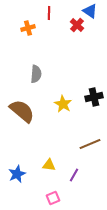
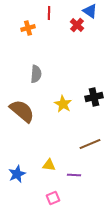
purple line: rotated 64 degrees clockwise
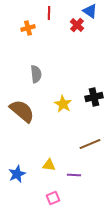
gray semicircle: rotated 12 degrees counterclockwise
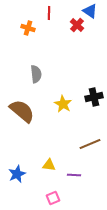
orange cross: rotated 32 degrees clockwise
